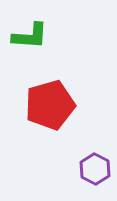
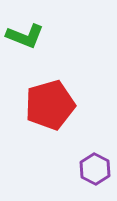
green L-shape: moved 5 px left; rotated 18 degrees clockwise
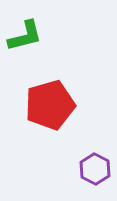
green L-shape: rotated 36 degrees counterclockwise
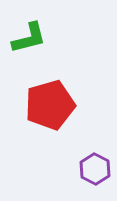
green L-shape: moved 4 px right, 2 px down
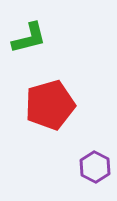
purple hexagon: moved 2 px up
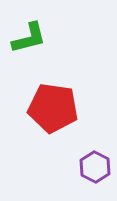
red pentagon: moved 3 px right, 3 px down; rotated 24 degrees clockwise
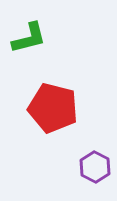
red pentagon: rotated 6 degrees clockwise
